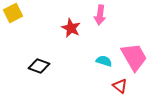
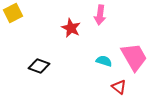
red triangle: moved 1 px left, 1 px down
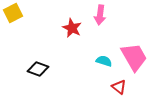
red star: moved 1 px right
black diamond: moved 1 px left, 3 px down
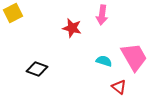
pink arrow: moved 2 px right
red star: rotated 12 degrees counterclockwise
black diamond: moved 1 px left
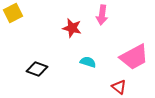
pink trapezoid: rotated 92 degrees clockwise
cyan semicircle: moved 16 px left, 1 px down
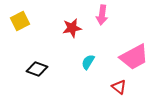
yellow square: moved 7 px right, 8 px down
red star: rotated 24 degrees counterclockwise
cyan semicircle: rotated 77 degrees counterclockwise
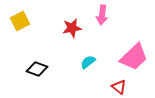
pink trapezoid: rotated 16 degrees counterclockwise
cyan semicircle: rotated 21 degrees clockwise
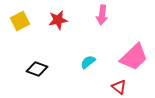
red star: moved 14 px left, 8 px up
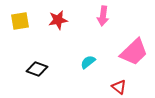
pink arrow: moved 1 px right, 1 px down
yellow square: rotated 18 degrees clockwise
pink trapezoid: moved 5 px up
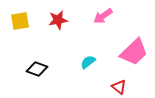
pink arrow: rotated 48 degrees clockwise
